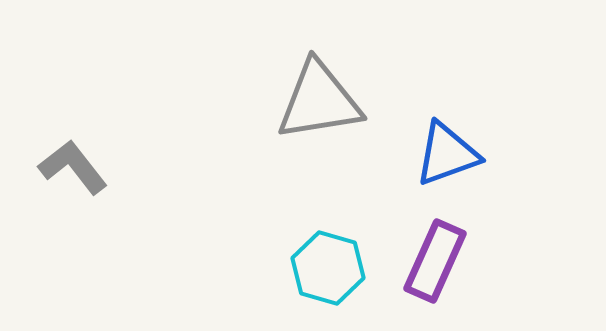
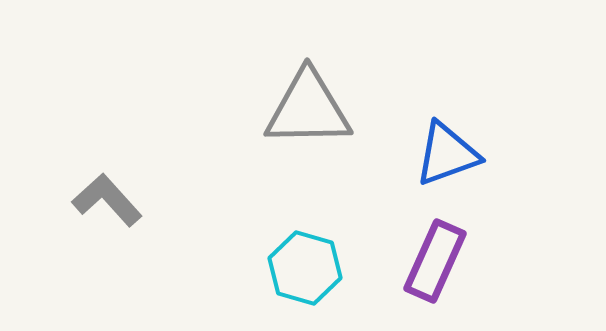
gray triangle: moved 11 px left, 8 px down; rotated 8 degrees clockwise
gray L-shape: moved 34 px right, 33 px down; rotated 4 degrees counterclockwise
cyan hexagon: moved 23 px left
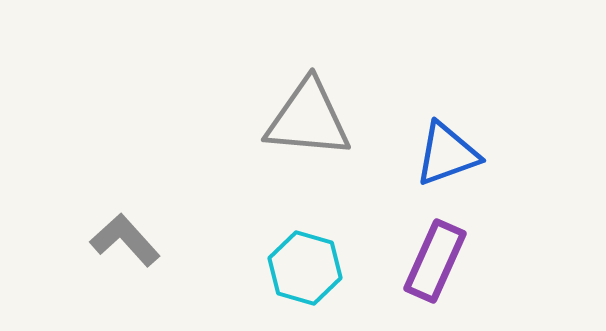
gray triangle: moved 10 px down; rotated 6 degrees clockwise
gray L-shape: moved 18 px right, 40 px down
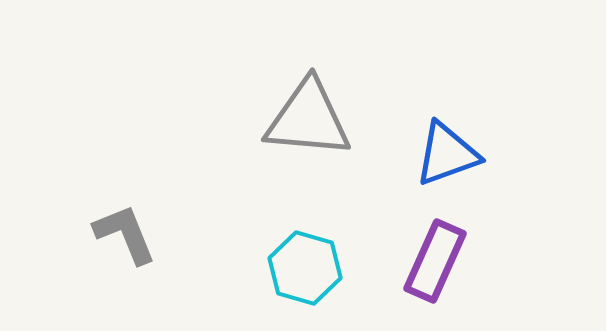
gray L-shape: moved 6 px up; rotated 20 degrees clockwise
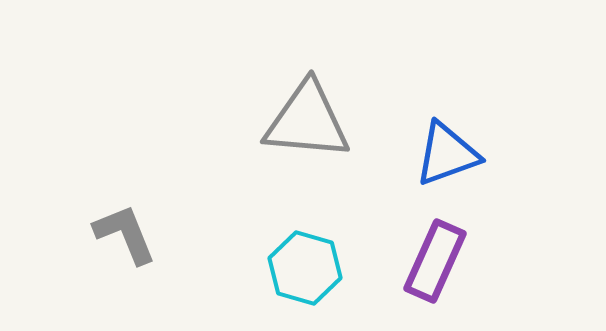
gray triangle: moved 1 px left, 2 px down
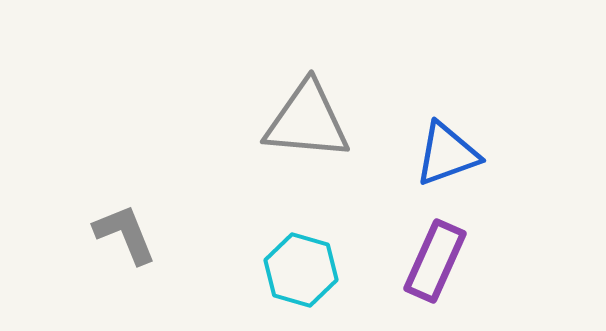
cyan hexagon: moved 4 px left, 2 px down
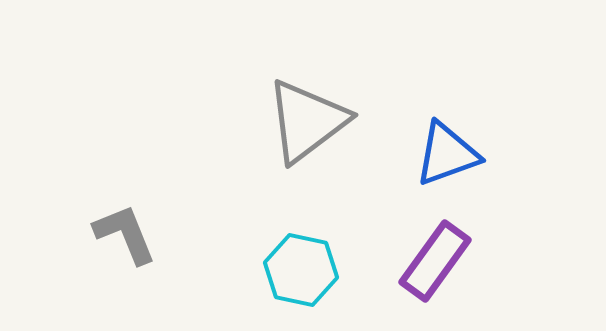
gray triangle: rotated 42 degrees counterclockwise
purple rectangle: rotated 12 degrees clockwise
cyan hexagon: rotated 4 degrees counterclockwise
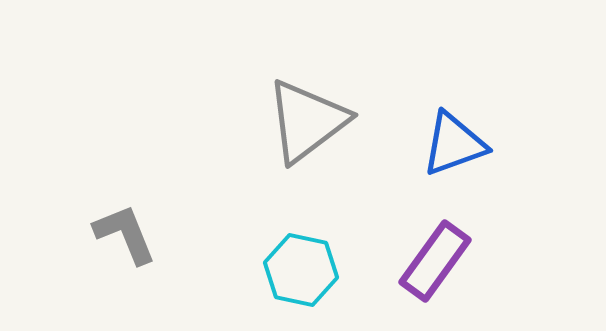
blue triangle: moved 7 px right, 10 px up
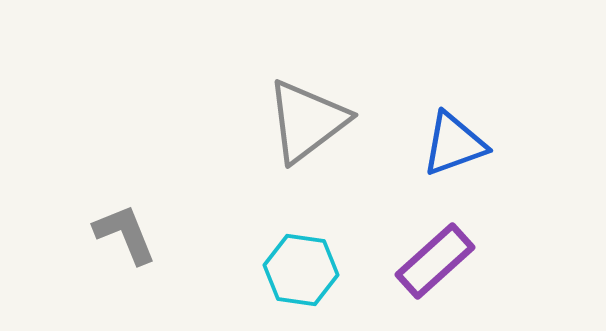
purple rectangle: rotated 12 degrees clockwise
cyan hexagon: rotated 4 degrees counterclockwise
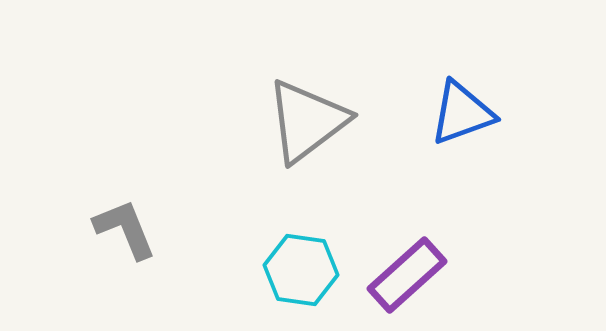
blue triangle: moved 8 px right, 31 px up
gray L-shape: moved 5 px up
purple rectangle: moved 28 px left, 14 px down
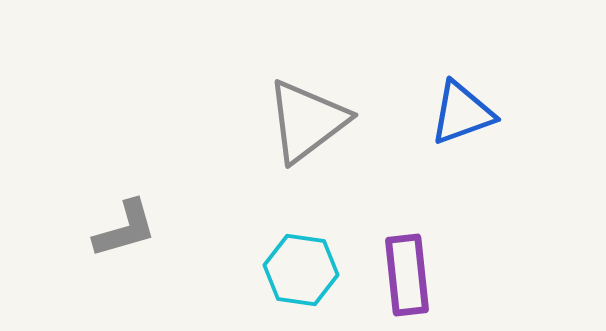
gray L-shape: rotated 96 degrees clockwise
purple rectangle: rotated 54 degrees counterclockwise
